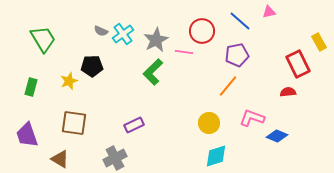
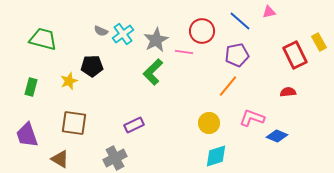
green trapezoid: rotated 44 degrees counterclockwise
red rectangle: moved 3 px left, 9 px up
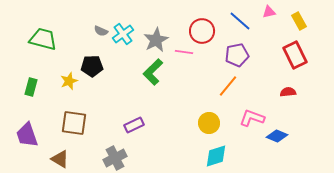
yellow rectangle: moved 20 px left, 21 px up
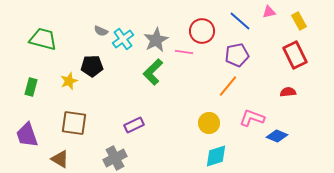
cyan cross: moved 5 px down
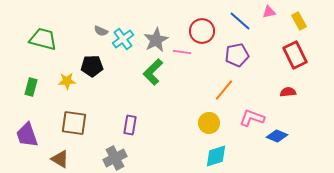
pink line: moved 2 px left
yellow star: moved 2 px left; rotated 18 degrees clockwise
orange line: moved 4 px left, 4 px down
purple rectangle: moved 4 px left; rotated 54 degrees counterclockwise
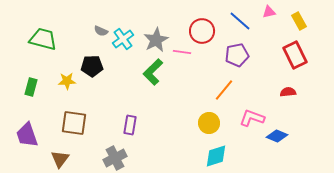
brown triangle: rotated 36 degrees clockwise
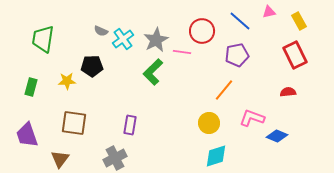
green trapezoid: rotated 96 degrees counterclockwise
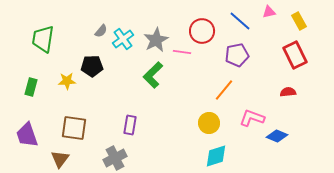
gray semicircle: rotated 72 degrees counterclockwise
green L-shape: moved 3 px down
brown square: moved 5 px down
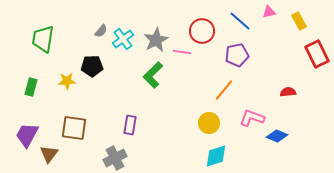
red rectangle: moved 22 px right, 1 px up
purple trapezoid: rotated 48 degrees clockwise
brown triangle: moved 11 px left, 5 px up
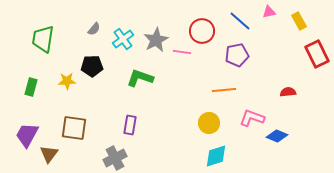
gray semicircle: moved 7 px left, 2 px up
green L-shape: moved 13 px left, 3 px down; rotated 64 degrees clockwise
orange line: rotated 45 degrees clockwise
